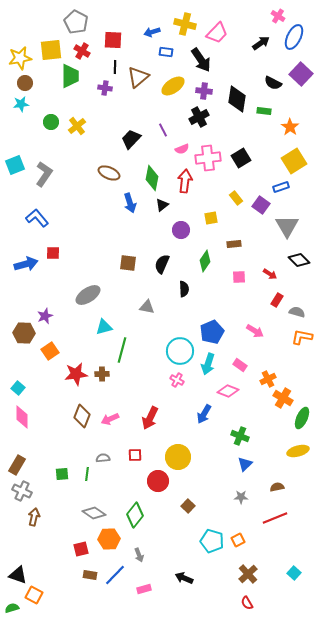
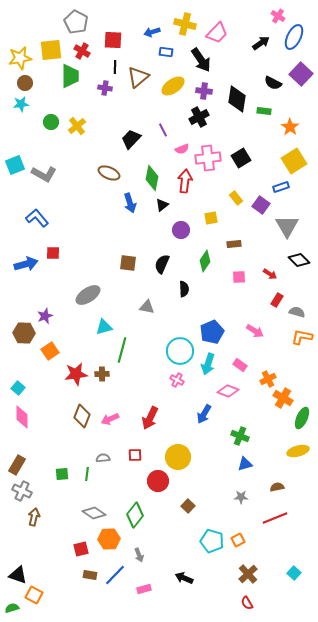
gray L-shape at (44, 174): rotated 85 degrees clockwise
blue triangle at (245, 464): rotated 28 degrees clockwise
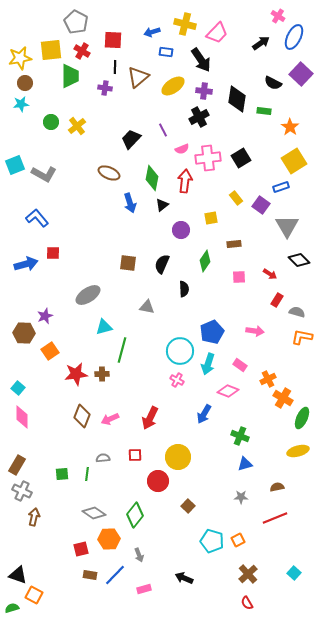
pink arrow at (255, 331): rotated 24 degrees counterclockwise
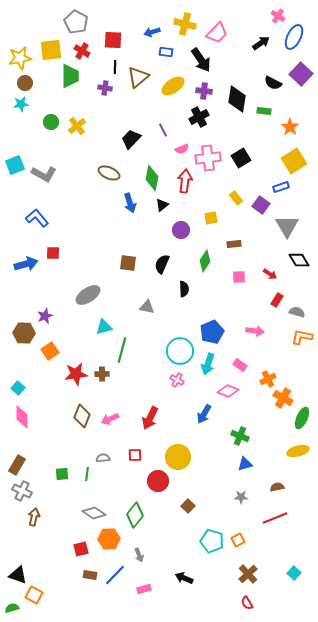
black diamond at (299, 260): rotated 15 degrees clockwise
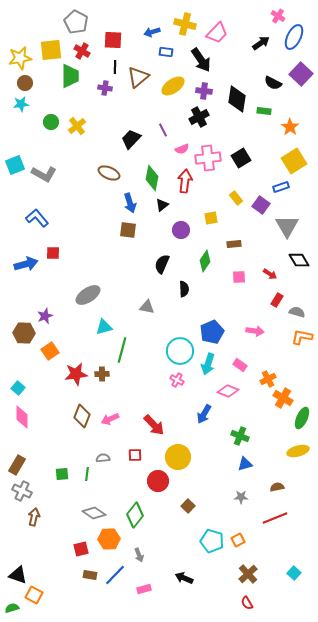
brown square at (128, 263): moved 33 px up
red arrow at (150, 418): moved 4 px right, 7 px down; rotated 70 degrees counterclockwise
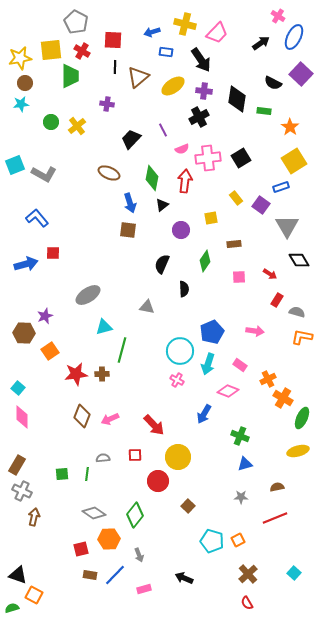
purple cross at (105, 88): moved 2 px right, 16 px down
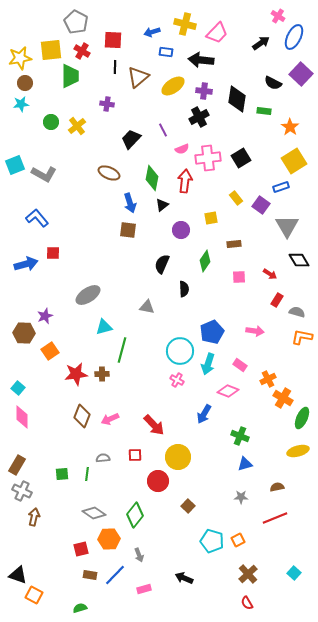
black arrow at (201, 60): rotated 130 degrees clockwise
green semicircle at (12, 608): moved 68 px right
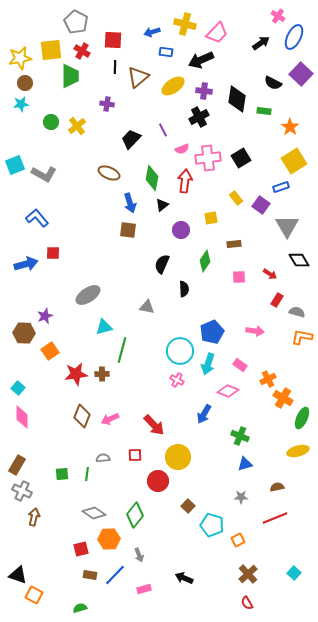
black arrow at (201, 60): rotated 30 degrees counterclockwise
cyan pentagon at (212, 541): moved 16 px up
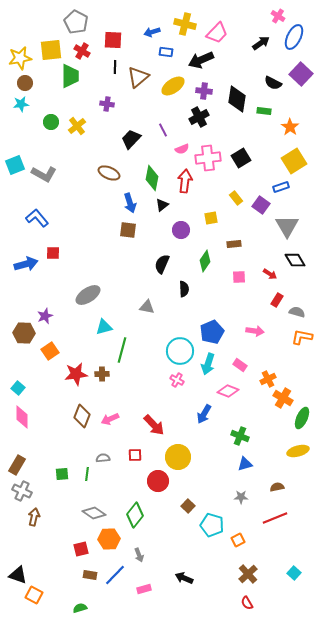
black diamond at (299, 260): moved 4 px left
